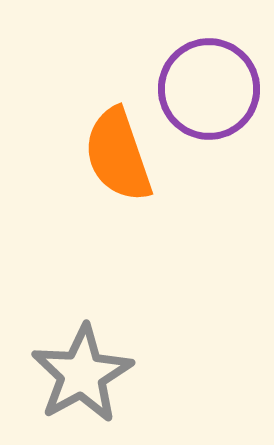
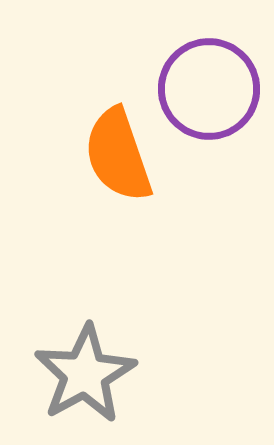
gray star: moved 3 px right
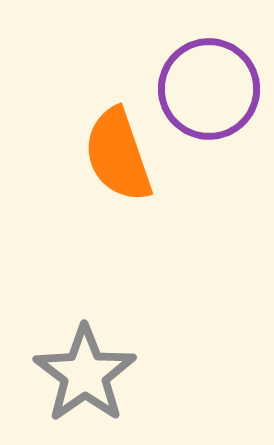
gray star: rotated 6 degrees counterclockwise
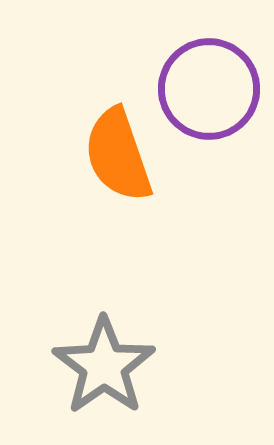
gray star: moved 19 px right, 8 px up
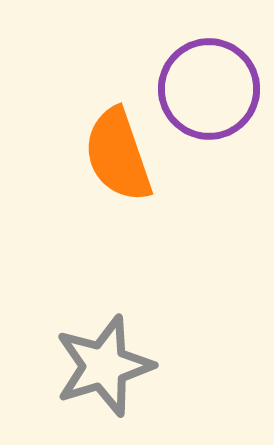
gray star: rotated 18 degrees clockwise
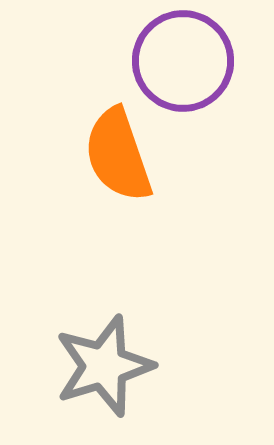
purple circle: moved 26 px left, 28 px up
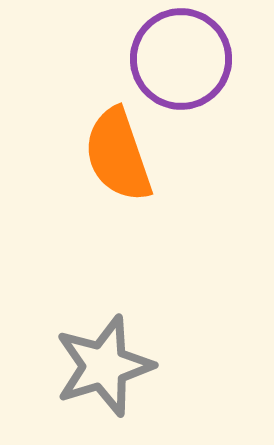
purple circle: moved 2 px left, 2 px up
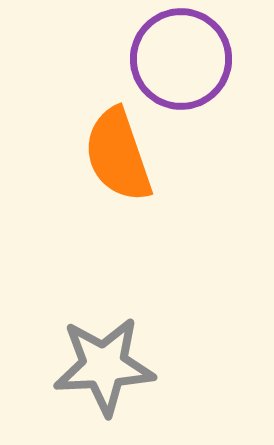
gray star: rotated 14 degrees clockwise
